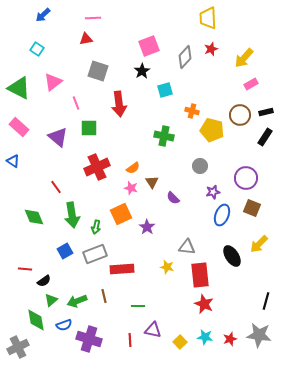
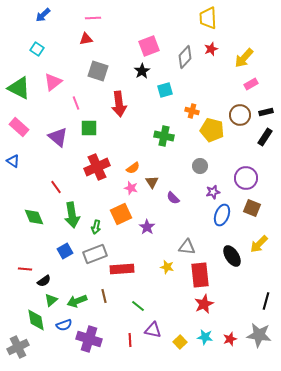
red star at (204, 304): rotated 24 degrees clockwise
green line at (138, 306): rotated 40 degrees clockwise
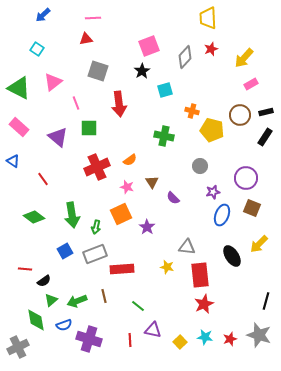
orange semicircle at (133, 168): moved 3 px left, 8 px up
red line at (56, 187): moved 13 px left, 8 px up
pink star at (131, 188): moved 4 px left, 1 px up
green diamond at (34, 217): rotated 30 degrees counterclockwise
gray star at (259, 335): rotated 10 degrees clockwise
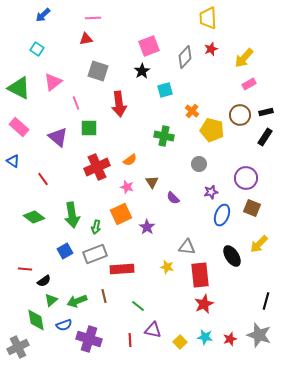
pink rectangle at (251, 84): moved 2 px left
orange cross at (192, 111): rotated 24 degrees clockwise
gray circle at (200, 166): moved 1 px left, 2 px up
purple star at (213, 192): moved 2 px left
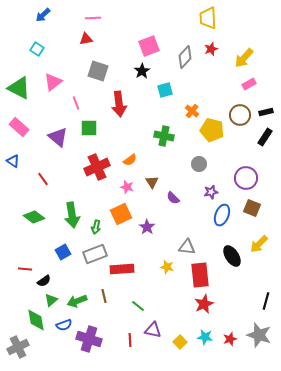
blue square at (65, 251): moved 2 px left, 1 px down
